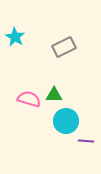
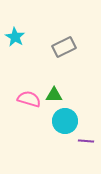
cyan circle: moved 1 px left
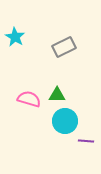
green triangle: moved 3 px right
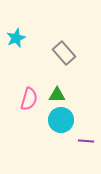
cyan star: moved 1 px right, 1 px down; rotated 18 degrees clockwise
gray rectangle: moved 6 px down; rotated 75 degrees clockwise
pink semicircle: rotated 90 degrees clockwise
cyan circle: moved 4 px left, 1 px up
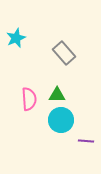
pink semicircle: rotated 20 degrees counterclockwise
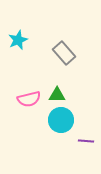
cyan star: moved 2 px right, 2 px down
pink semicircle: rotated 80 degrees clockwise
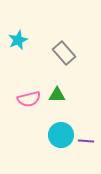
cyan circle: moved 15 px down
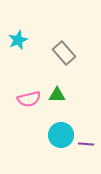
purple line: moved 3 px down
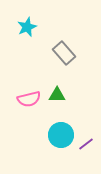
cyan star: moved 9 px right, 13 px up
purple line: rotated 42 degrees counterclockwise
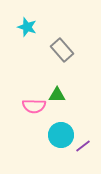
cyan star: rotated 30 degrees counterclockwise
gray rectangle: moved 2 px left, 3 px up
pink semicircle: moved 5 px right, 7 px down; rotated 15 degrees clockwise
purple line: moved 3 px left, 2 px down
